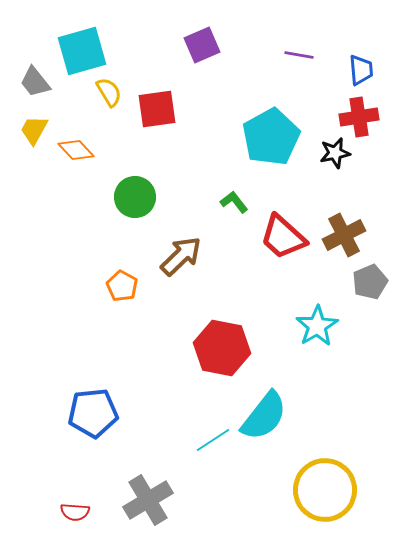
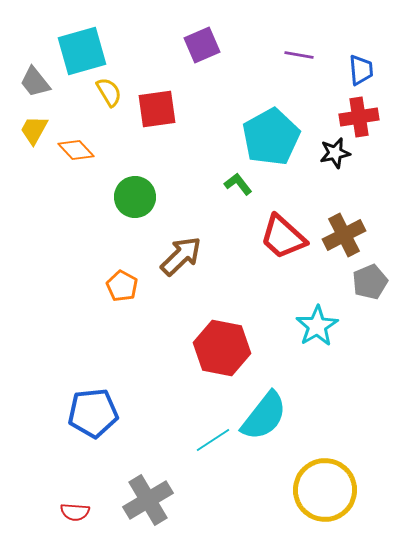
green L-shape: moved 4 px right, 18 px up
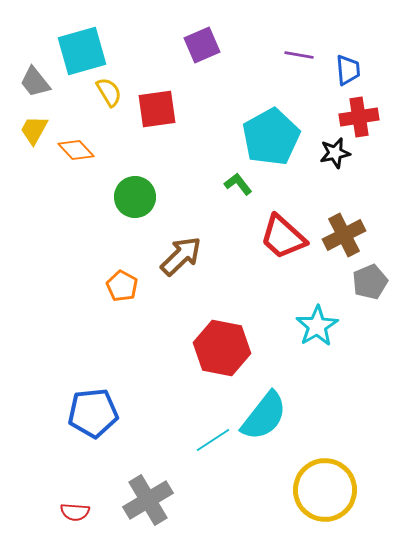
blue trapezoid: moved 13 px left
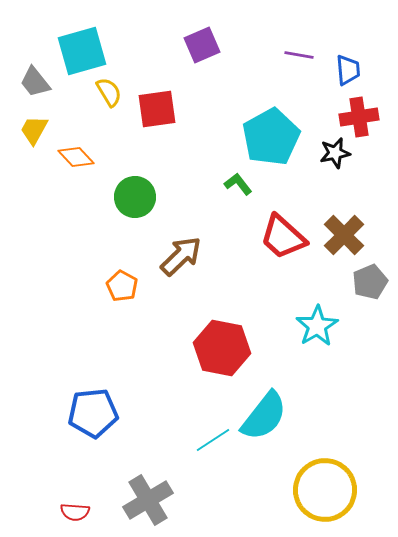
orange diamond: moved 7 px down
brown cross: rotated 18 degrees counterclockwise
